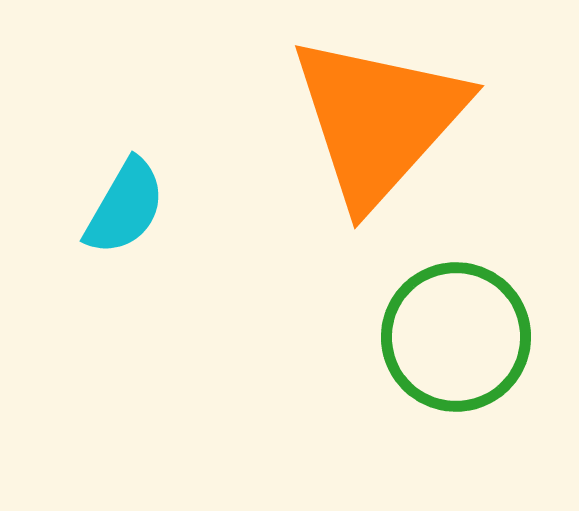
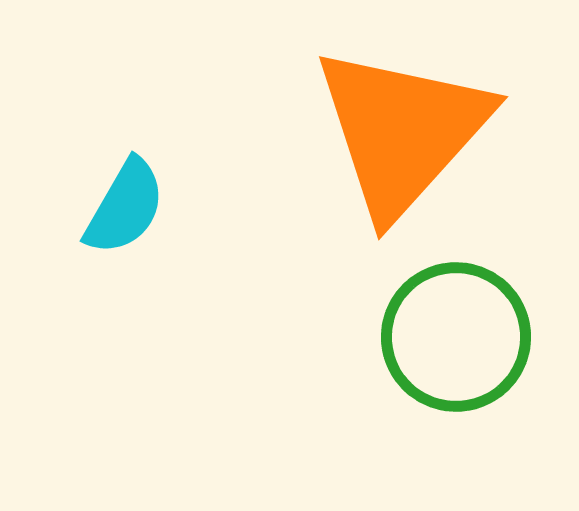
orange triangle: moved 24 px right, 11 px down
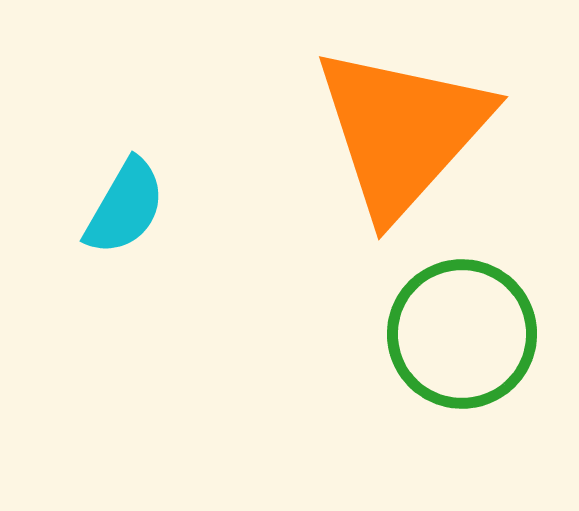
green circle: moved 6 px right, 3 px up
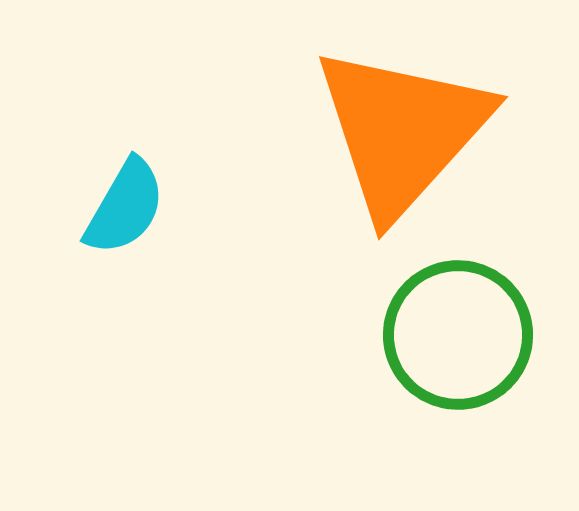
green circle: moved 4 px left, 1 px down
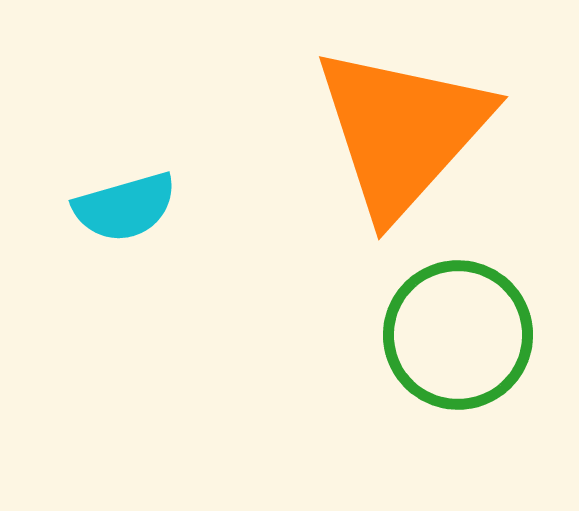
cyan semicircle: rotated 44 degrees clockwise
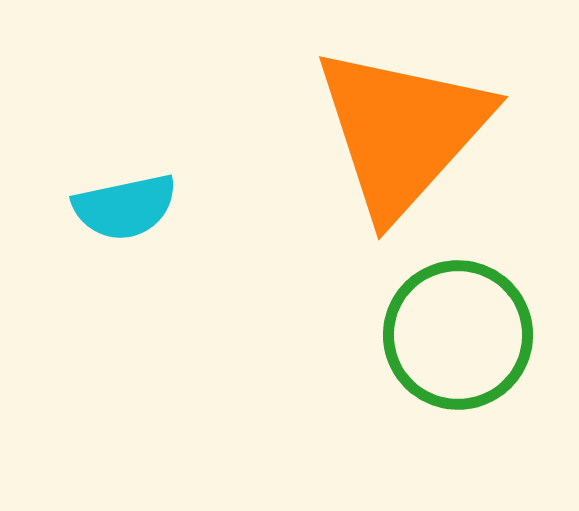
cyan semicircle: rotated 4 degrees clockwise
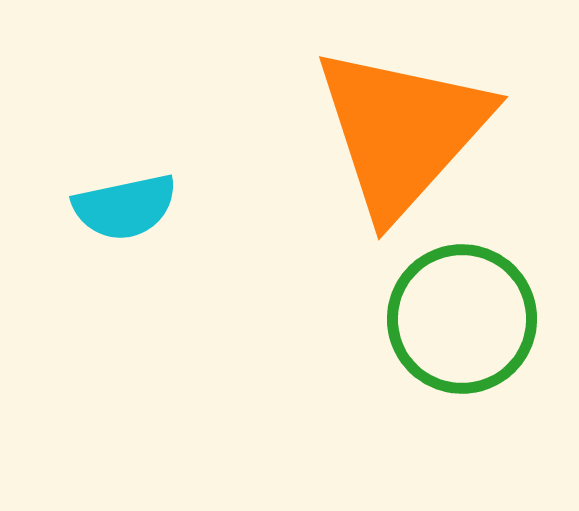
green circle: moved 4 px right, 16 px up
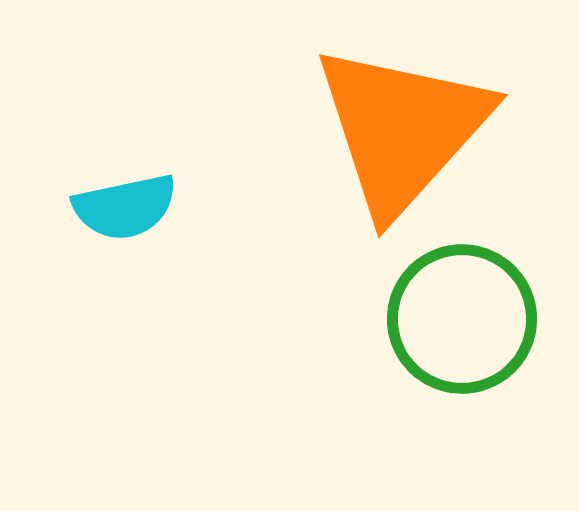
orange triangle: moved 2 px up
